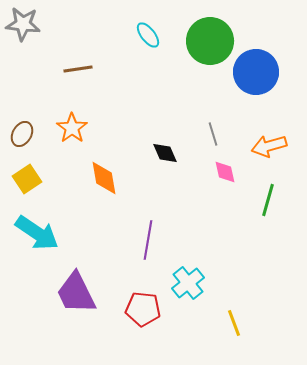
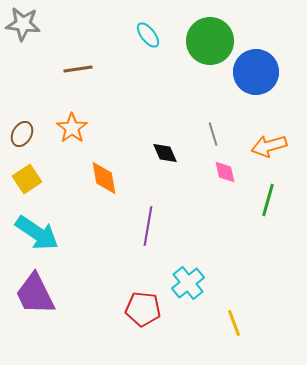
purple line: moved 14 px up
purple trapezoid: moved 41 px left, 1 px down
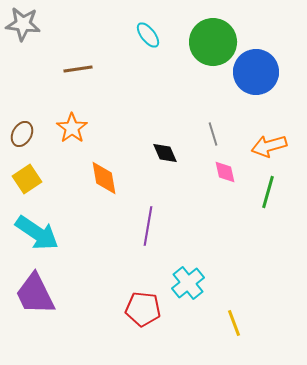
green circle: moved 3 px right, 1 px down
green line: moved 8 px up
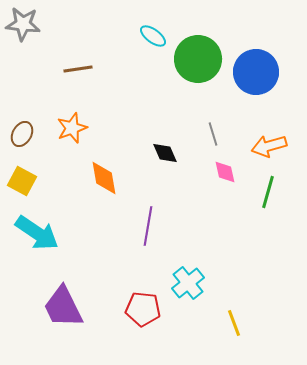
cyan ellipse: moved 5 px right, 1 px down; rotated 16 degrees counterclockwise
green circle: moved 15 px left, 17 px down
orange star: rotated 16 degrees clockwise
yellow square: moved 5 px left, 2 px down; rotated 28 degrees counterclockwise
purple trapezoid: moved 28 px right, 13 px down
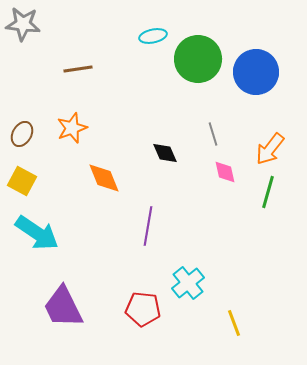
cyan ellipse: rotated 48 degrees counterclockwise
orange arrow: moved 1 px right, 3 px down; rotated 36 degrees counterclockwise
orange diamond: rotated 12 degrees counterclockwise
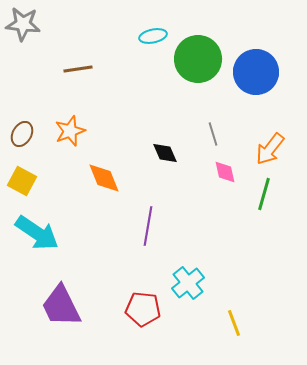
orange star: moved 2 px left, 3 px down
green line: moved 4 px left, 2 px down
purple trapezoid: moved 2 px left, 1 px up
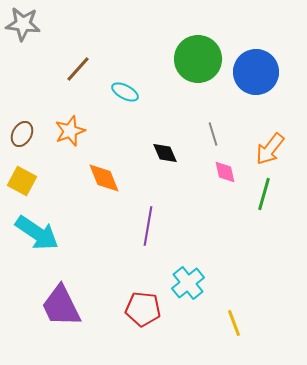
cyan ellipse: moved 28 px left, 56 px down; rotated 40 degrees clockwise
brown line: rotated 40 degrees counterclockwise
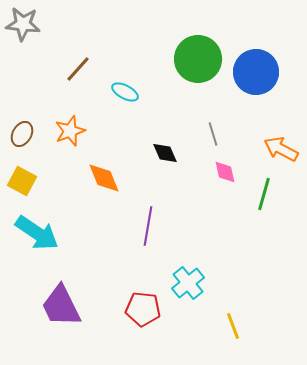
orange arrow: moved 11 px right; rotated 80 degrees clockwise
yellow line: moved 1 px left, 3 px down
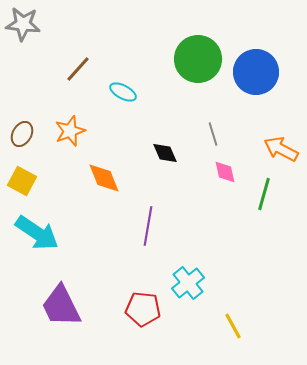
cyan ellipse: moved 2 px left
yellow line: rotated 8 degrees counterclockwise
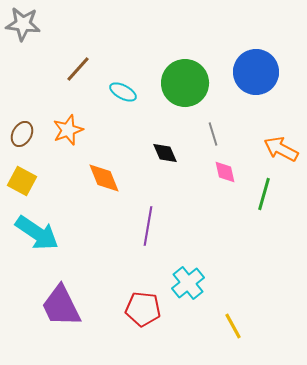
green circle: moved 13 px left, 24 px down
orange star: moved 2 px left, 1 px up
